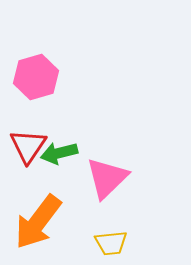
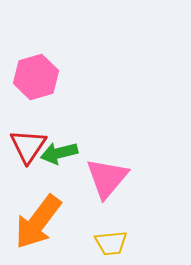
pink triangle: rotated 6 degrees counterclockwise
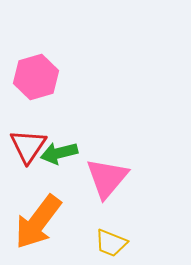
yellow trapezoid: rotated 28 degrees clockwise
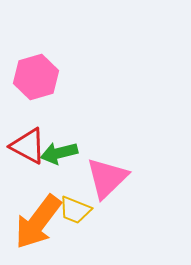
red triangle: rotated 36 degrees counterclockwise
pink triangle: rotated 6 degrees clockwise
yellow trapezoid: moved 36 px left, 33 px up
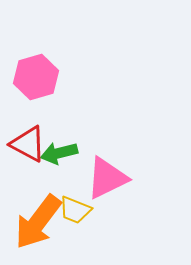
red triangle: moved 2 px up
pink triangle: rotated 18 degrees clockwise
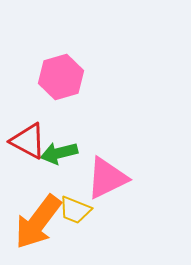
pink hexagon: moved 25 px right
red triangle: moved 3 px up
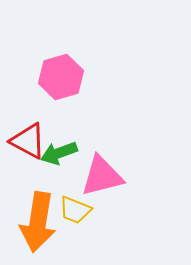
green arrow: rotated 6 degrees counterclockwise
pink triangle: moved 5 px left, 2 px up; rotated 12 degrees clockwise
orange arrow: rotated 28 degrees counterclockwise
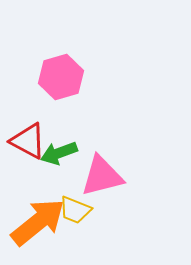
orange arrow: rotated 138 degrees counterclockwise
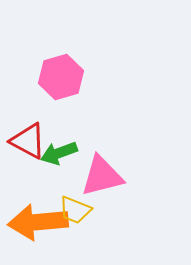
orange arrow: rotated 146 degrees counterclockwise
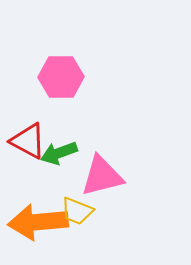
pink hexagon: rotated 15 degrees clockwise
yellow trapezoid: moved 2 px right, 1 px down
